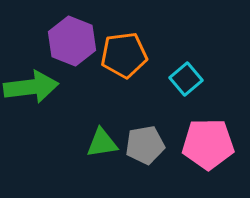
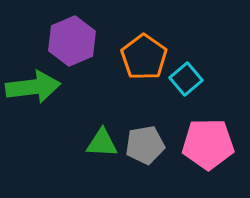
purple hexagon: rotated 15 degrees clockwise
orange pentagon: moved 20 px right, 2 px down; rotated 30 degrees counterclockwise
green arrow: moved 2 px right
green triangle: rotated 12 degrees clockwise
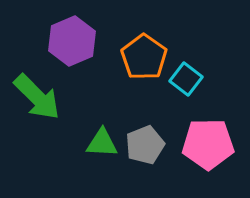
cyan square: rotated 12 degrees counterclockwise
green arrow: moved 4 px right, 10 px down; rotated 52 degrees clockwise
gray pentagon: rotated 12 degrees counterclockwise
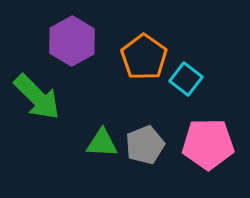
purple hexagon: rotated 6 degrees counterclockwise
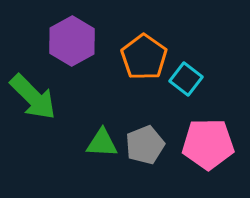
green arrow: moved 4 px left
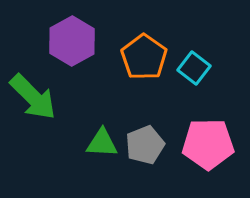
cyan square: moved 8 px right, 11 px up
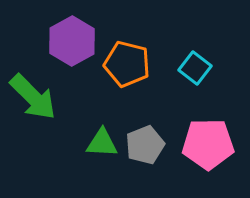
orange pentagon: moved 17 px left, 7 px down; rotated 21 degrees counterclockwise
cyan square: moved 1 px right
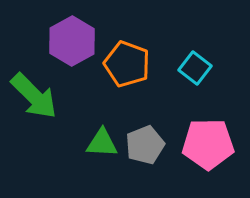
orange pentagon: rotated 6 degrees clockwise
green arrow: moved 1 px right, 1 px up
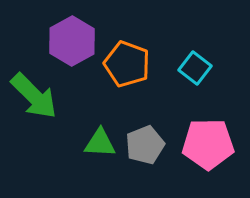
green triangle: moved 2 px left
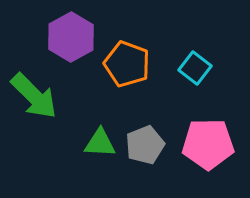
purple hexagon: moved 1 px left, 4 px up
